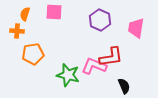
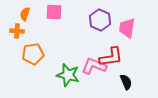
pink trapezoid: moved 9 px left
black semicircle: moved 2 px right, 4 px up
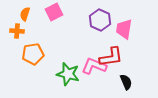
pink square: rotated 30 degrees counterclockwise
pink trapezoid: moved 3 px left, 1 px down
green star: moved 1 px up
